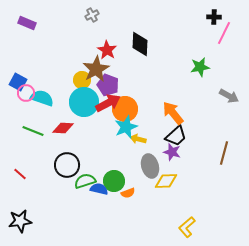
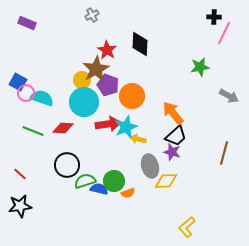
red arrow: moved 21 px down; rotated 20 degrees clockwise
orange circle: moved 7 px right, 13 px up
black star: moved 15 px up
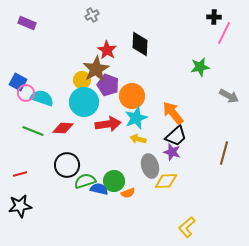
cyan star: moved 10 px right, 9 px up
red line: rotated 56 degrees counterclockwise
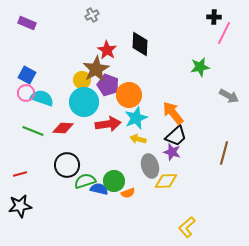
blue square: moved 9 px right, 7 px up
orange circle: moved 3 px left, 1 px up
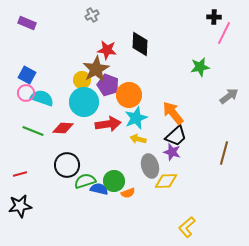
red star: rotated 24 degrees counterclockwise
gray arrow: rotated 66 degrees counterclockwise
